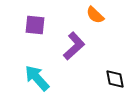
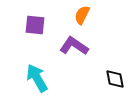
orange semicircle: moved 13 px left; rotated 72 degrees clockwise
purple L-shape: rotated 104 degrees counterclockwise
cyan arrow: rotated 12 degrees clockwise
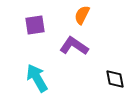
purple square: rotated 15 degrees counterclockwise
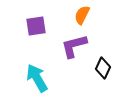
purple square: moved 1 px right, 1 px down
purple L-shape: rotated 48 degrees counterclockwise
black diamond: moved 12 px left, 11 px up; rotated 35 degrees clockwise
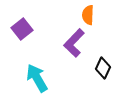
orange semicircle: moved 6 px right; rotated 24 degrees counterclockwise
purple square: moved 14 px left, 3 px down; rotated 30 degrees counterclockwise
purple L-shape: moved 3 px up; rotated 32 degrees counterclockwise
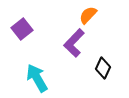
orange semicircle: rotated 42 degrees clockwise
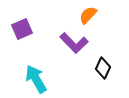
purple square: rotated 15 degrees clockwise
purple L-shape: rotated 88 degrees counterclockwise
cyan arrow: moved 1 px left, 1 px down
